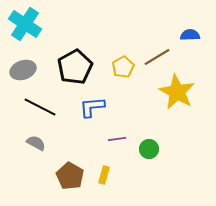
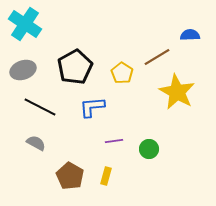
yellow pentagon: moved 1 px left, 6 px down; rotated 10 degrees counterclockwise
purple line: moved 3 px left, 2 px down
yellow rectangle: moved 2 px right, 1 px down
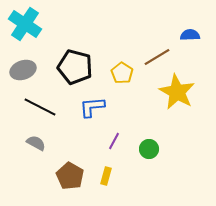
black pentagon: rotated 28 degrees counterclockwise
purple line: rotated 54 degrees counterclockwise
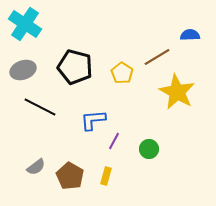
blue L-shape: moved 1 px right, 13 px down
gray semicircle: moved 24 px down; rotated 114 degrees clockwise
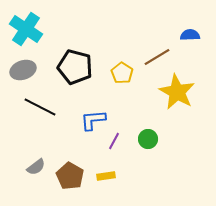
cyan cross: moved 1 px right, 5 px down
green circle: moved 1 px left, 10 px up
yellow rectangle: rotated 66 degrees clockwise
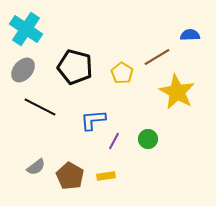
gray ellipse: rotated 30 degrees counterclockwise
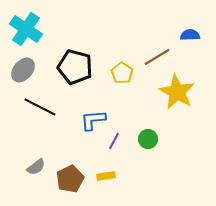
brown pentagon: moved 3 px down; rotated 16 degrees clockwise
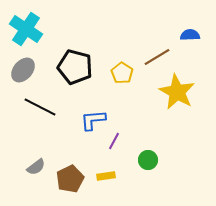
green circle: moved 21 px down
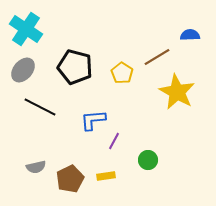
gray semicircle: rotated 24 degrees clockwise
